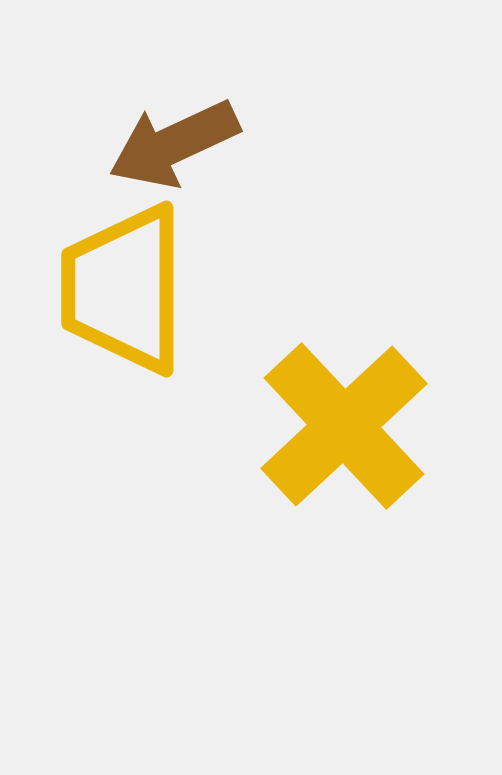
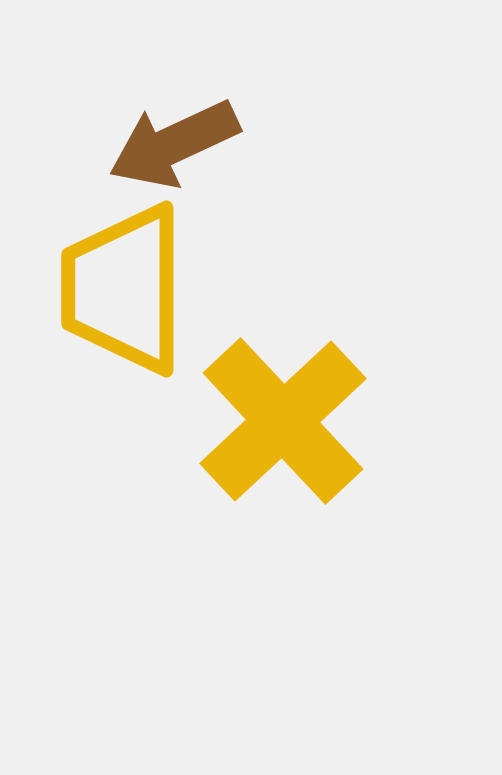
yellow cross: moved 61 px left, 5 px up
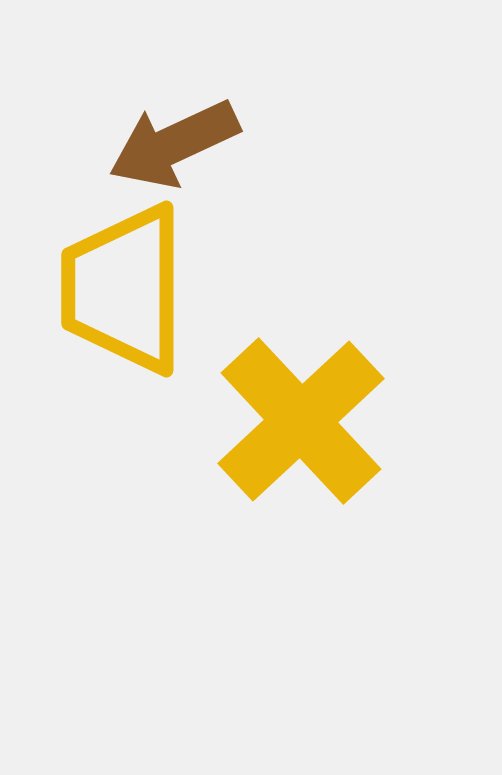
yellow cross: moved 18 px right
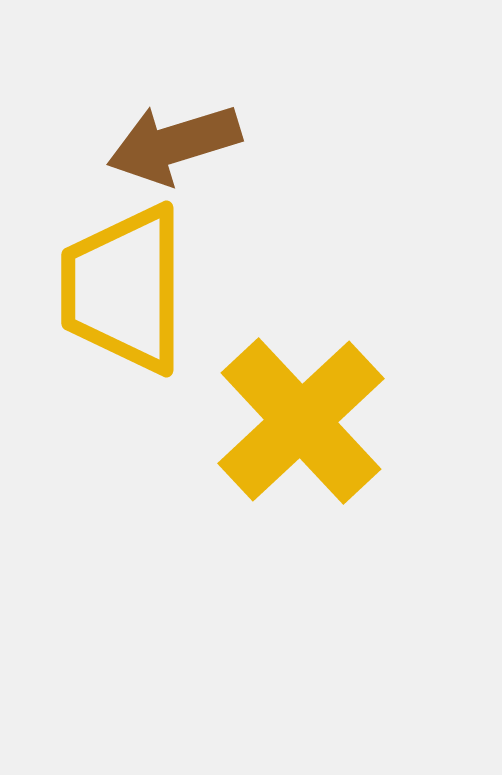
brown arrow: rotated 8 degrees clockwise
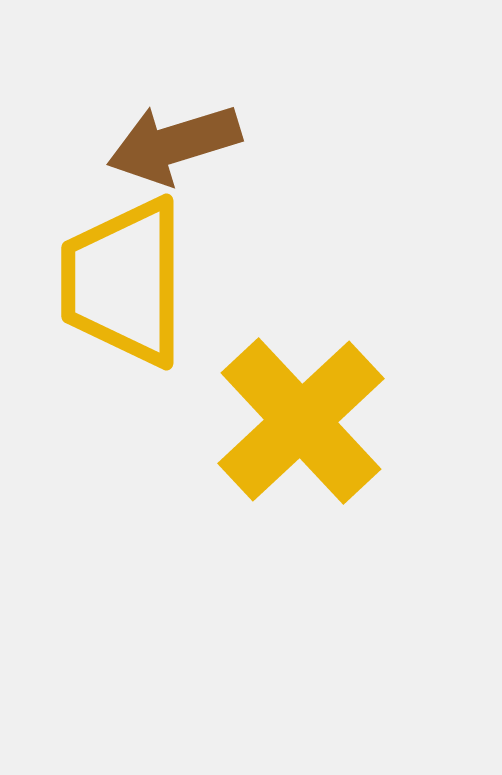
yellow trapezoid: moved 7 px up
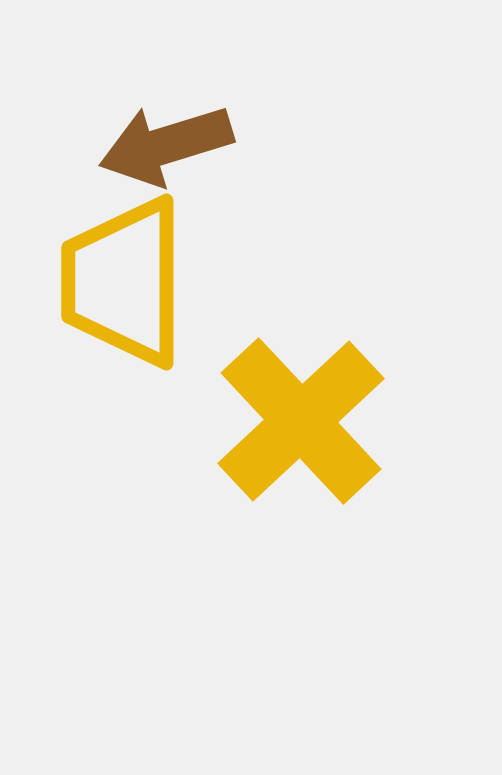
brown arrow: moved 8 px left, 1 px down
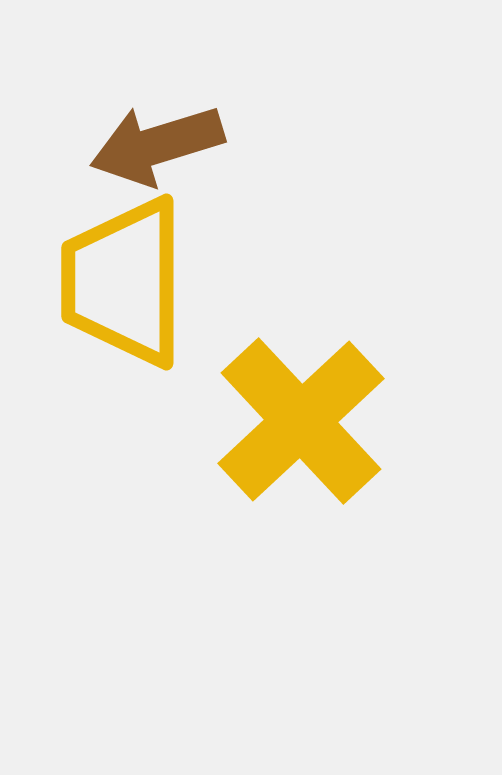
brown arrow: moved 9 px left
